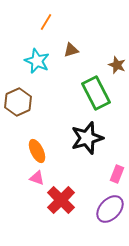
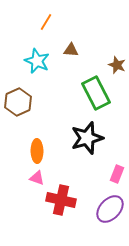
brown triangle: rotated 21 degrees clockwise
orange ellipse: rotated 25 degrees clockwise
red cross: rotated 32 degrees counterclockwise
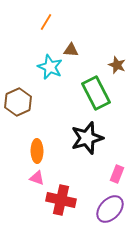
cyan star: moved 13 px right, 6 px down
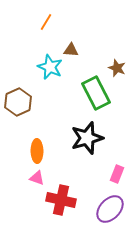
brown star: moved 3 px down
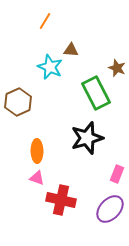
orange line: moved 1 px left, 1 px up
